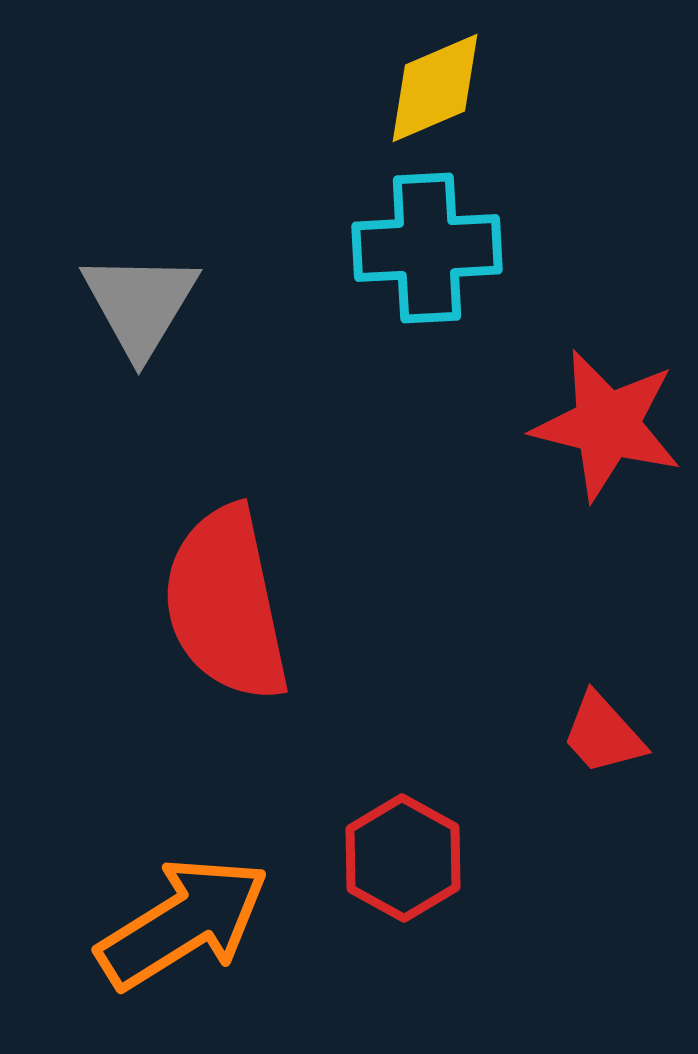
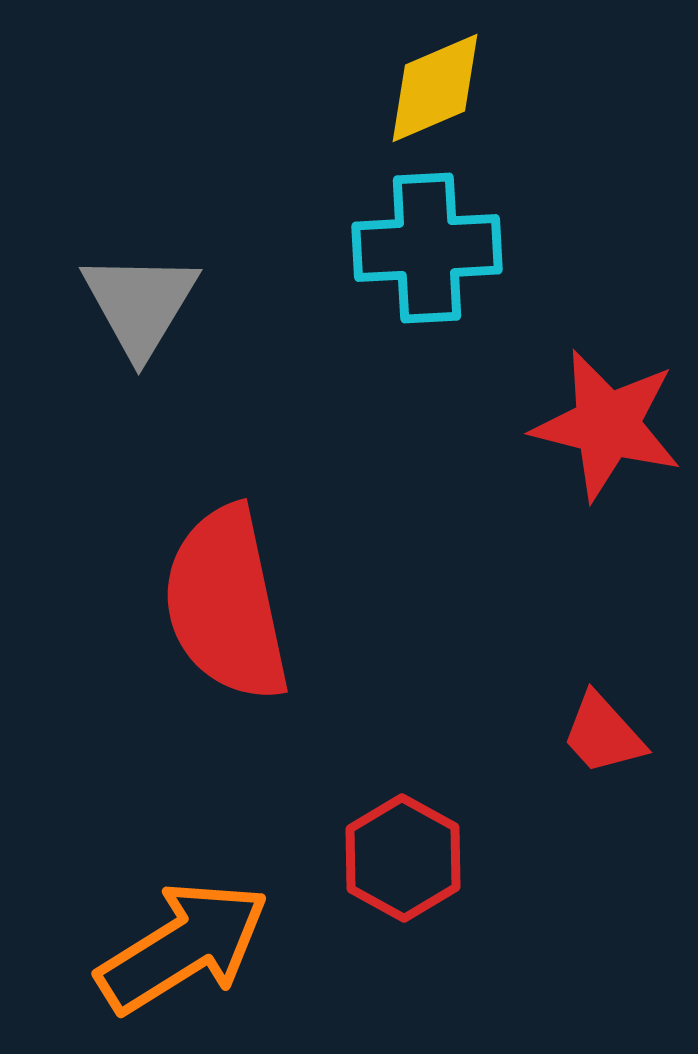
orange arrow: moved 24 px down
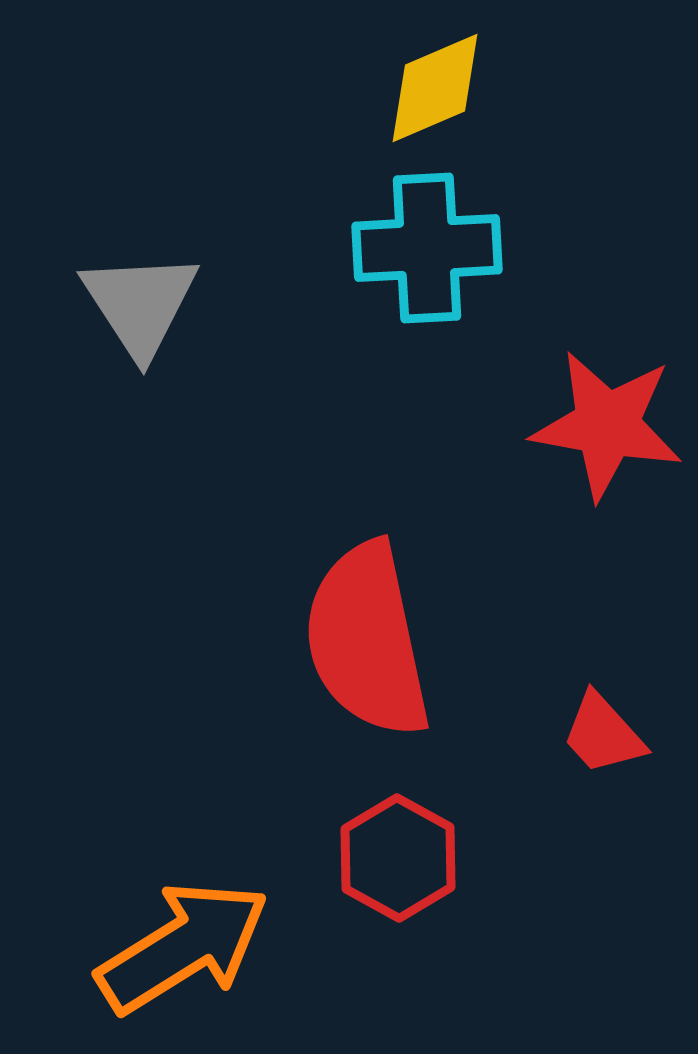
gray triangle: rotated 4 degrees counterclockwise
red star: rotated 4 degrees counterclockwise
red semicircle: moved 141 px right, 36 px down
red hexagon: moved 5 px left
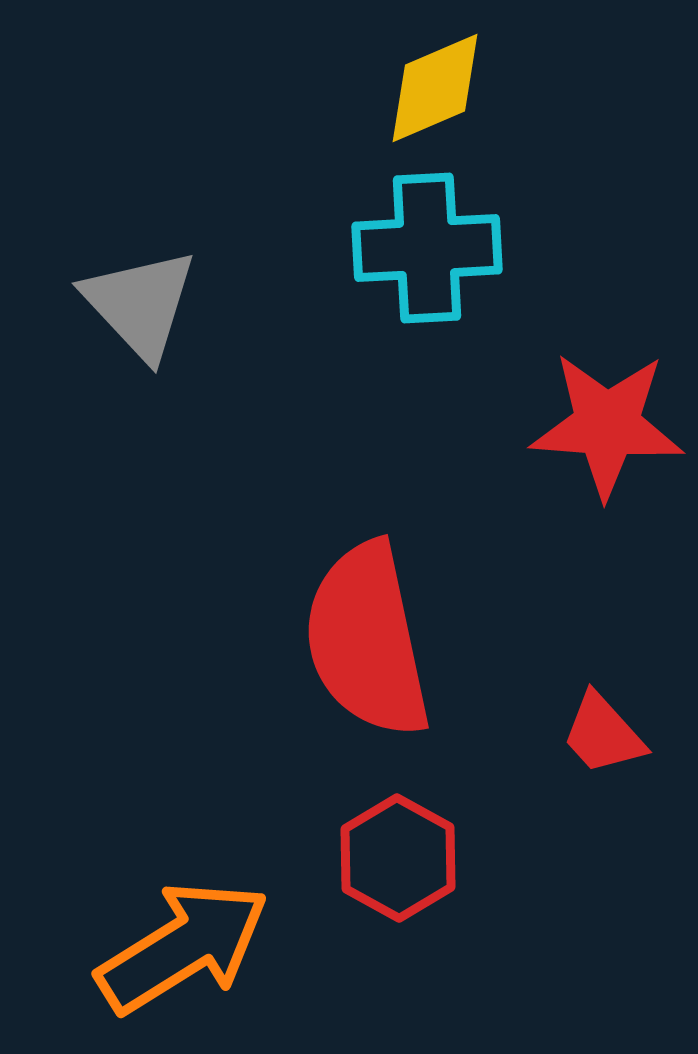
gray triangle: rotated 10 degrees counterclockwise
red star: rotated 6 degrees counterclockwise
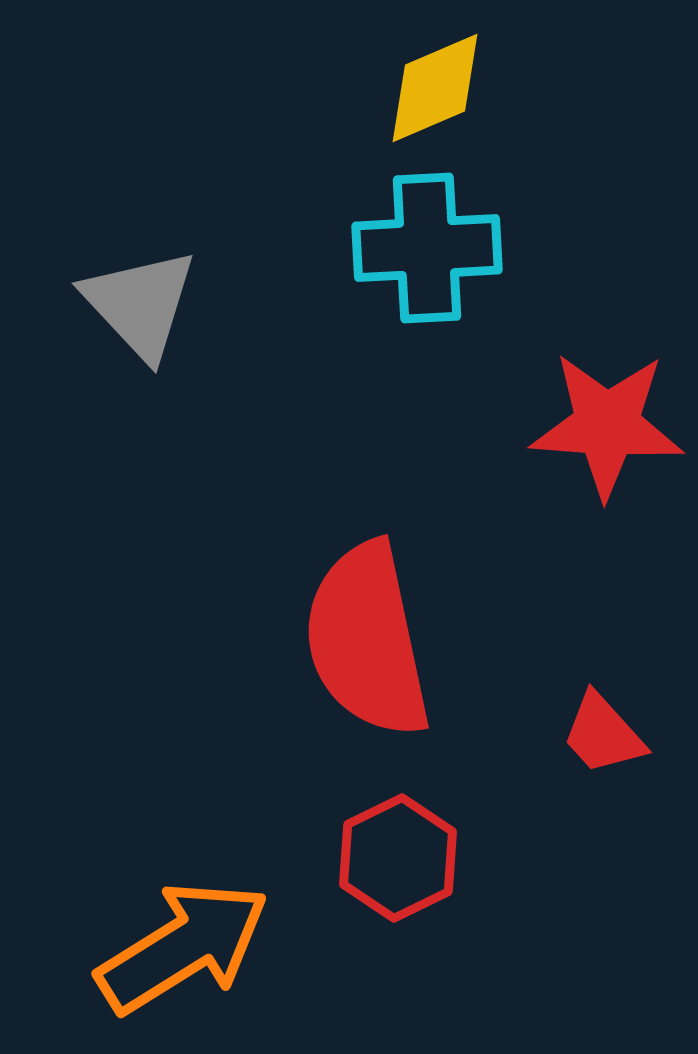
red hexagon: rotated 5 degrees clockwise
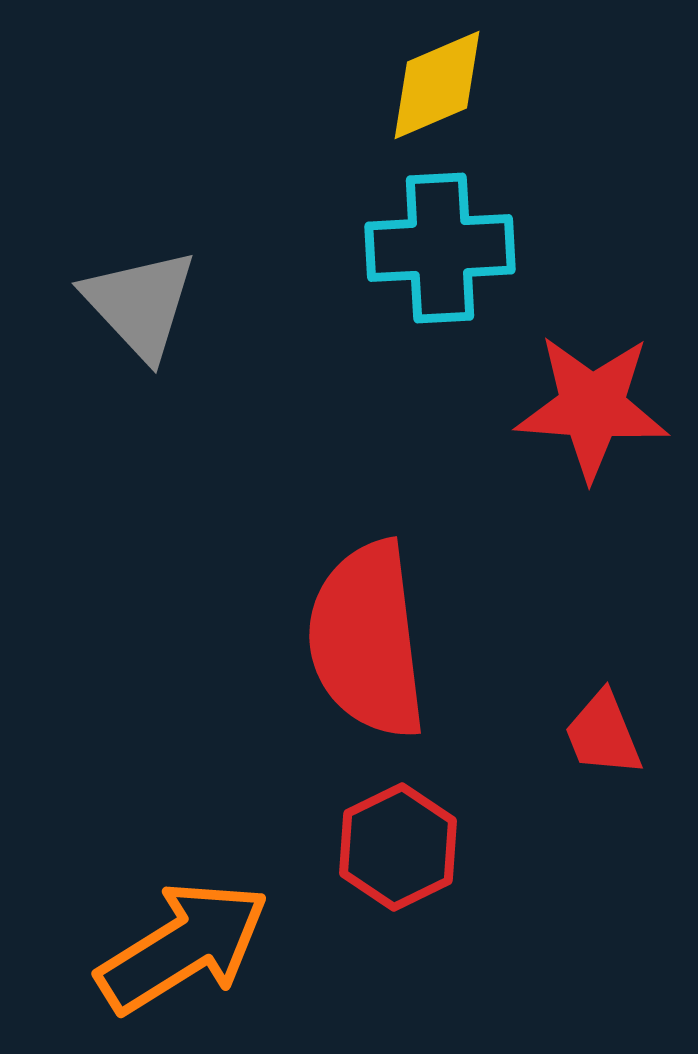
yellow diamond: moved 2 px right, 3 px up
cyan cross: moved 13 px right
red star: moved 15 px left, 18 px up
red semicircle: rotated 5 degrees clockwise
red trapezoid: rotated 20 degrees clockwise
red hexagon: moved 11 px up
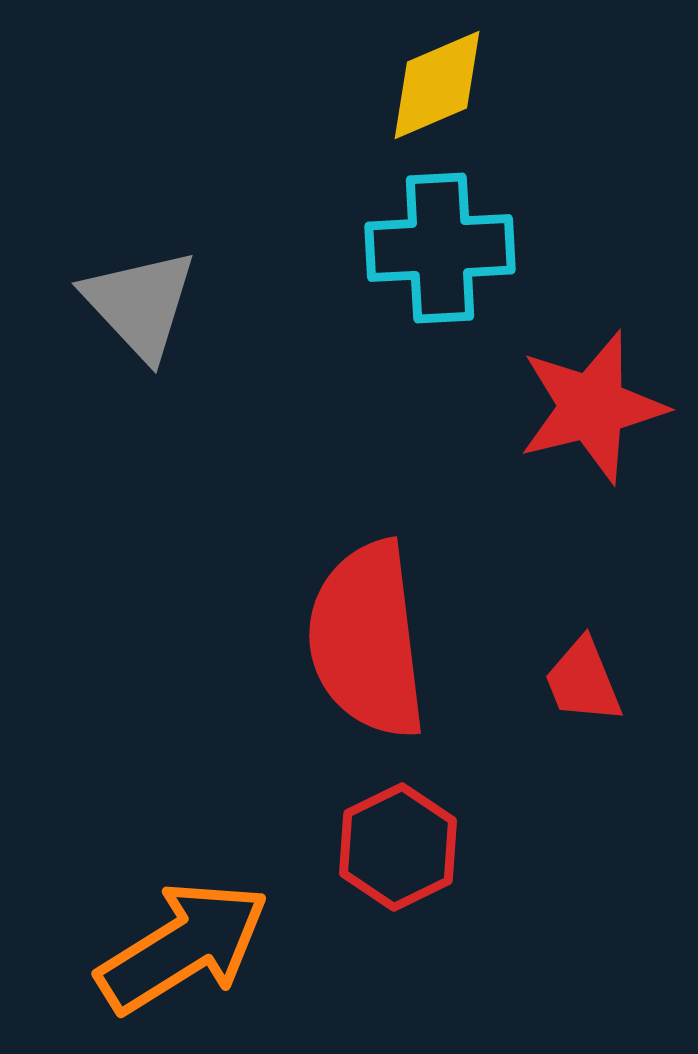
red star: rotated 18 degrees counterclockwise
red trapezoid: moved 20 px left, 53 px up
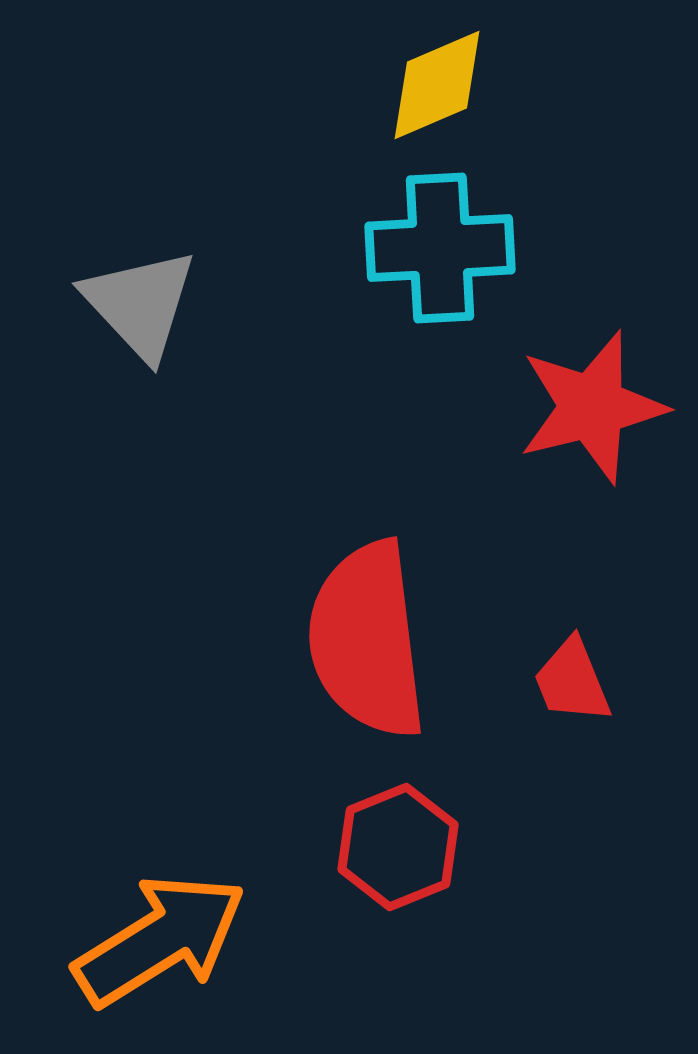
red trapezoid: moved 11 px left
red hexagon: rotated 4 degrees clockwise
orange arrow: moved 23 px left, 7 px up
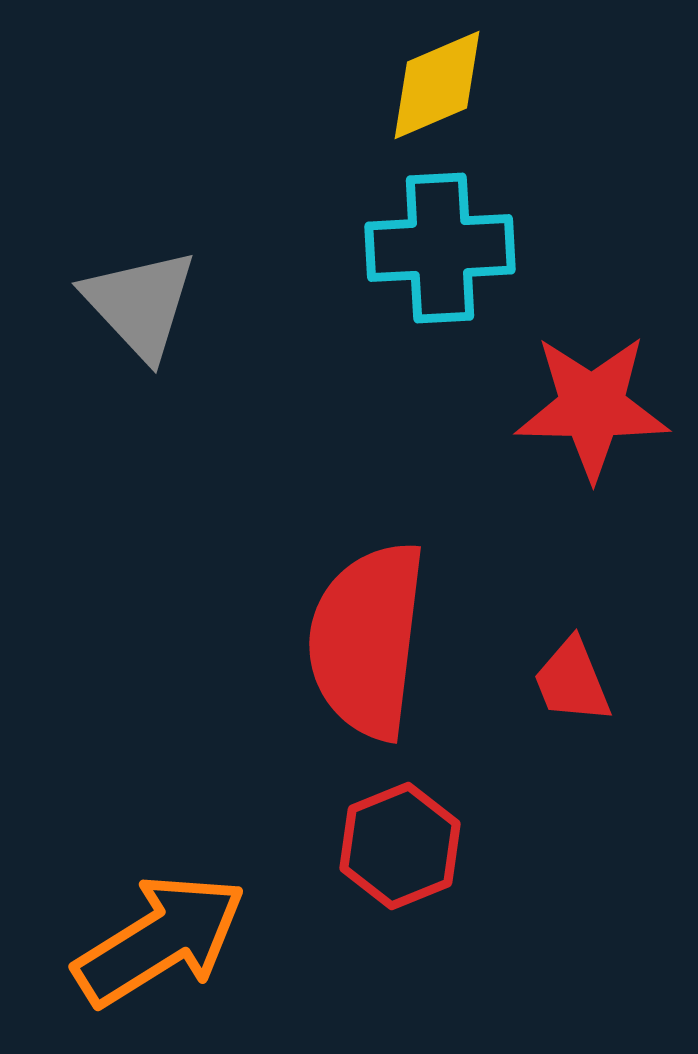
red star: rotated 15 degrees clockwise
red semicircle: rotated 14 degrees clockwise
red hexagon: moved 2 px right, 1 px up
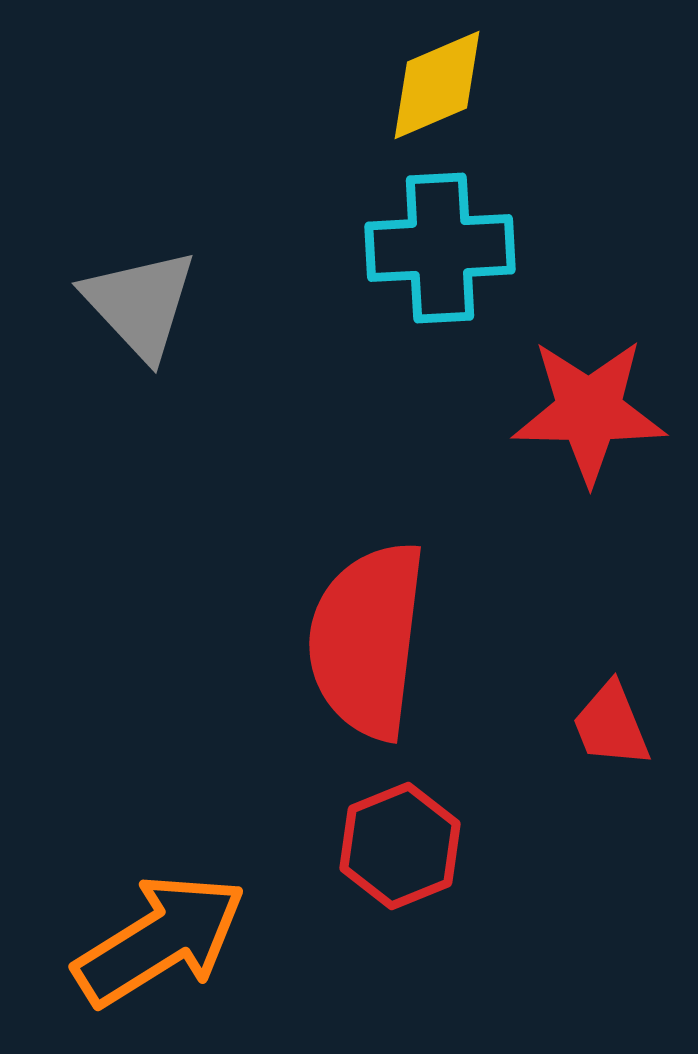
red star: moved 3 px left, 4 px down
red trapezoid: moved 39 px right, 44 px down
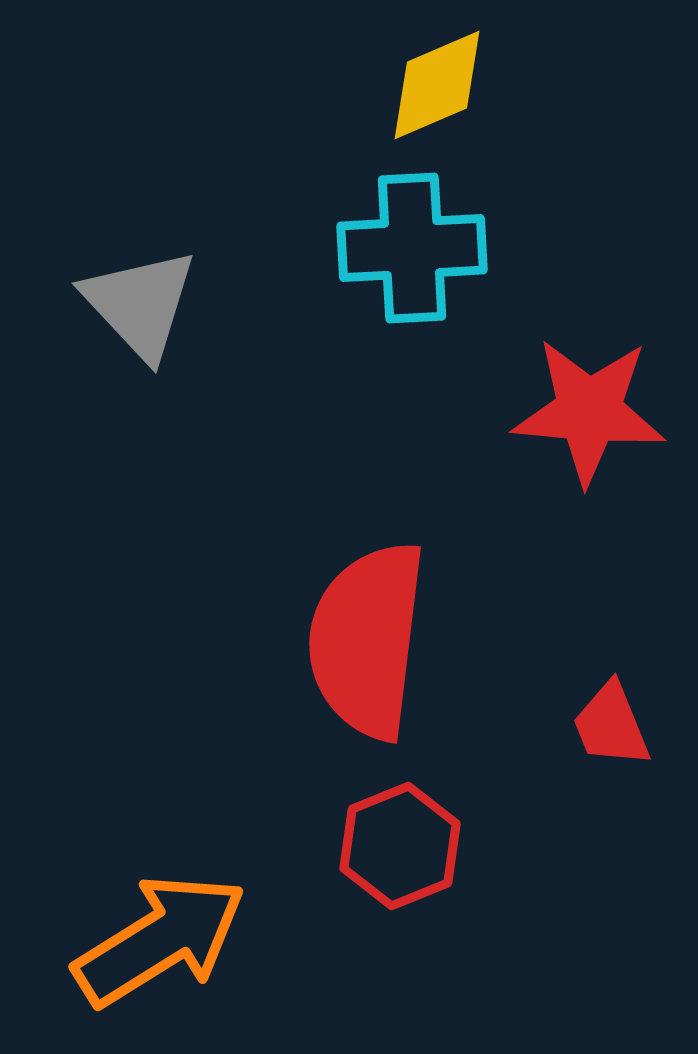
cyan cross: moved 28 px left
red star: rotated 4 degrees clockwise
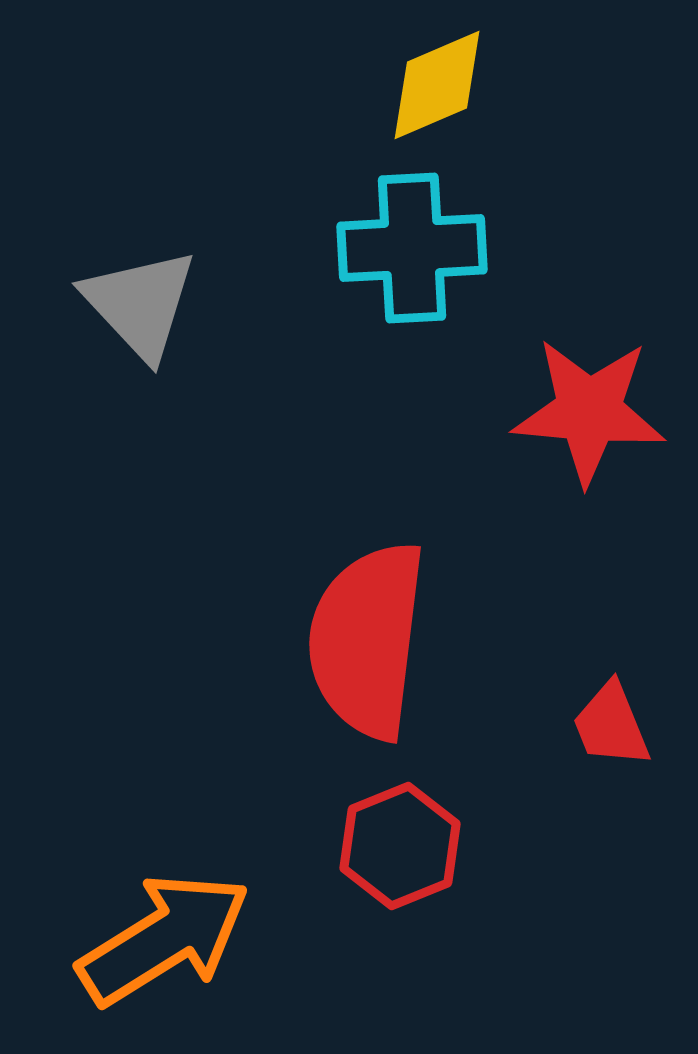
orange arrow: moved 4 px right, 1 px up
